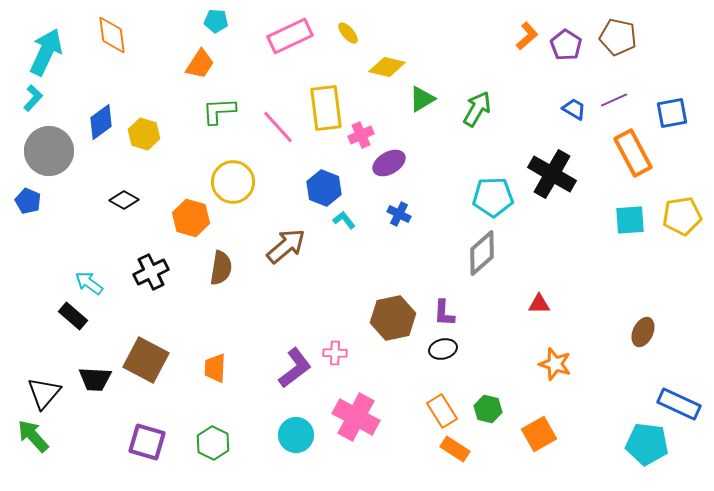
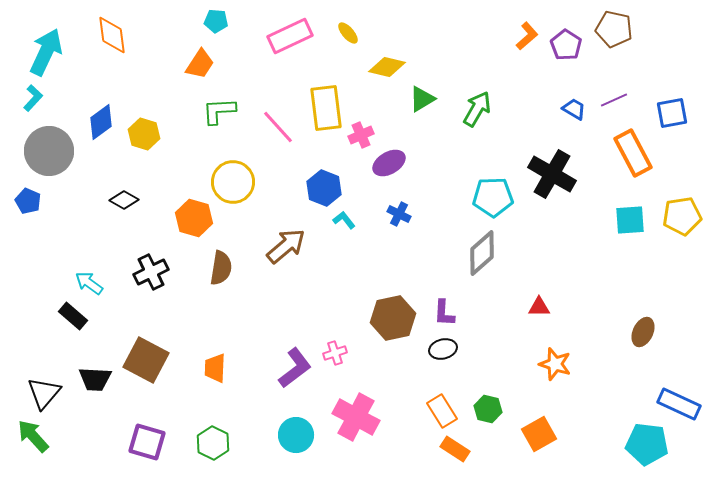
brown pentagon at (618, 37): moved 4 px left, 8 px up
orange hexagon at (191, 218): moved 3 px right
red triangle at (539, 304): moved 3 px down
pink cross at (335, 353): rotated 20 degrees counterclockwise
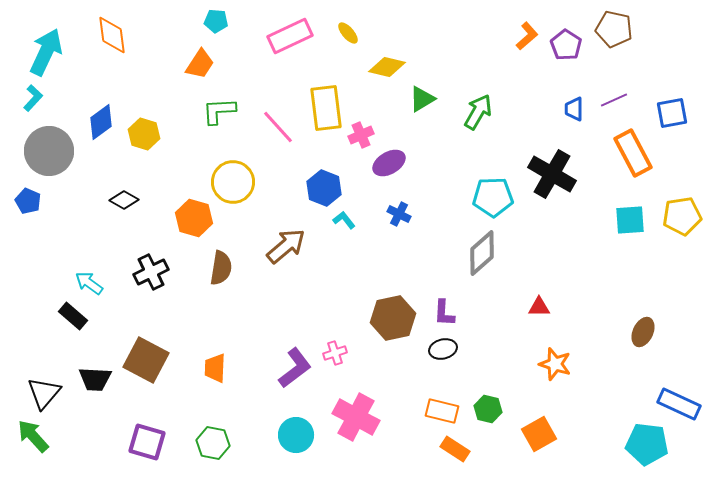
green arrow at (477, 109): moved 1 px right, 3 px down
blue trapezoid at (574, 109): rotated 120 degrees counterclockwise
orange rectangle at (442, 411): rotated 44 degrees counterclockwise
green hexagon at (213, 443): rotated 16 degrees counterclockwise
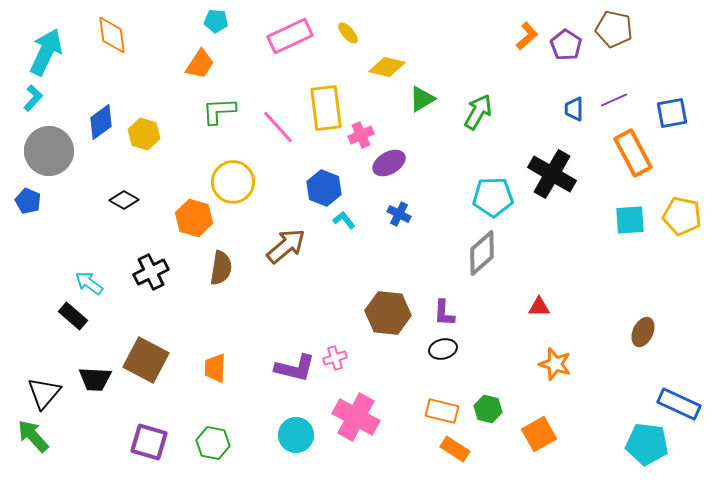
yellow pentagon at (682, 216): rotated 21 degrees clockwise
brown hexagon at (393, 318): moved 5 px left, 5 px up; rotated 18 degrees clockwise
pink cross at (335, 353): moved 5 px down
purple L-shape at (295, 368): rotated 51 degrees clockwise
purple square at (147, 442): moved 2 px right
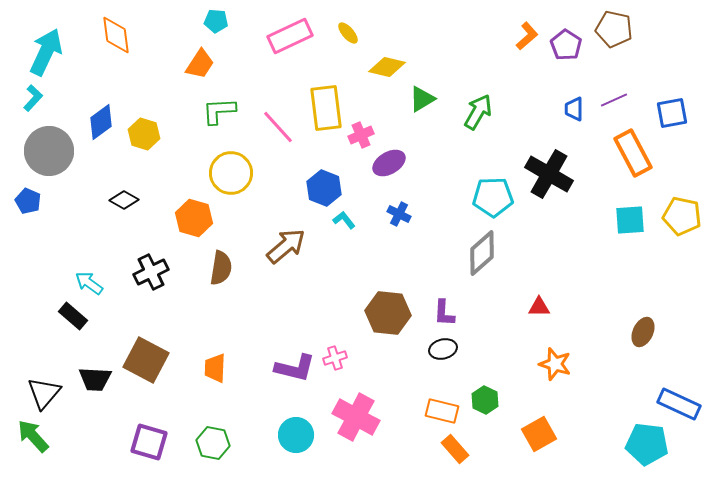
orange diamond at (112, 35): moved 4 px right
black cross at (552, 174): moved 3 px left
yellow circle at (233, 182): moved 2 px left, 9 px up
green hexagon at (488, 409): moved 3 px left, 9 px up; rotated 12 degrees clockwise
orange rectangle at (455, 449): rotated 16 degrees clockwise
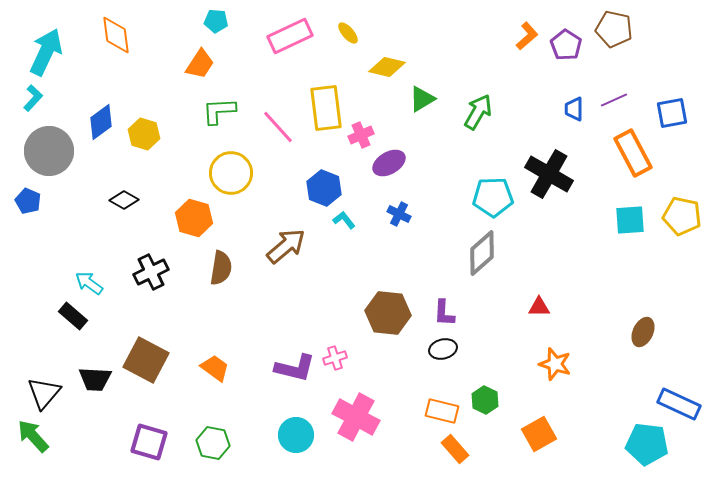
orange trapezoid at (215, 368): rotated 124 degrees clockwise
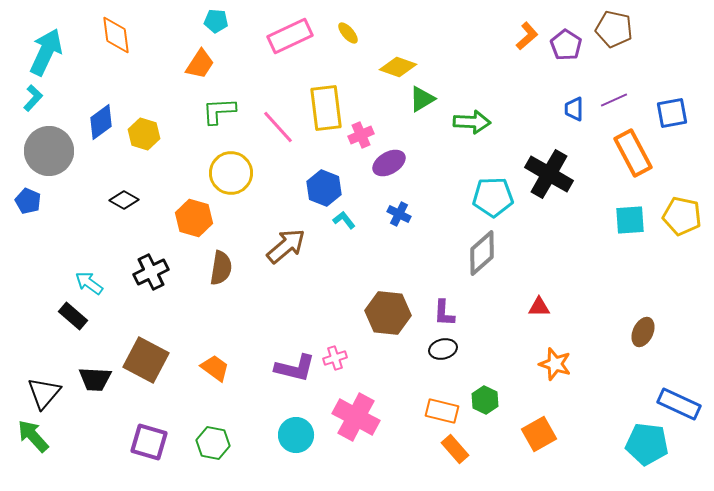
yellow diamond at (387, 67): moved 11 px right; rotated 6 degrees clockwise
green arrow at (478, 112): moved 6 px left, 10 px down; rotated 63 degrees clockwise
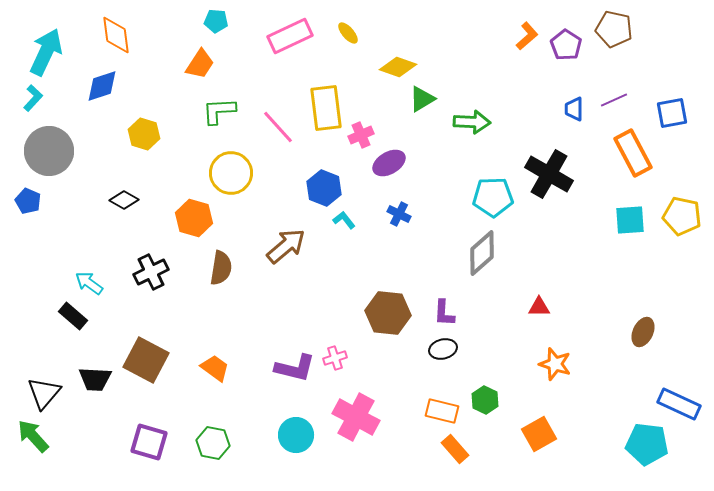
blue diamond at (101, 122): moved 1 px right, 36 px up; rotated 18 degrees clockwise
